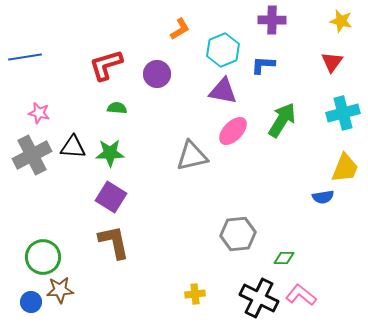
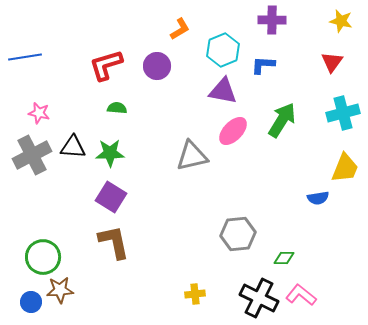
purple circle: moved 8 px up
blue semicircle: moved 5 px left, 1 px down
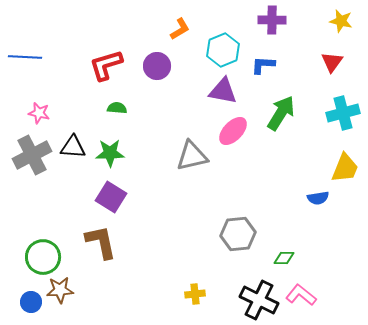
blue line: rotated 12 degrees clockwise
green arrow: moved 1 px left, 7 px up
brown L-shape: moved 13 px left
black cross: moved 2 px down
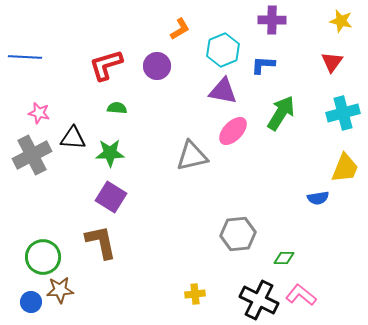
black triangle: moved 9 px up
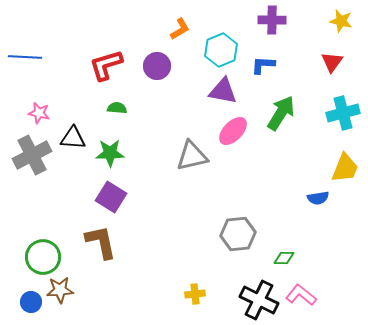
cyan hexagon: moved 2 px left
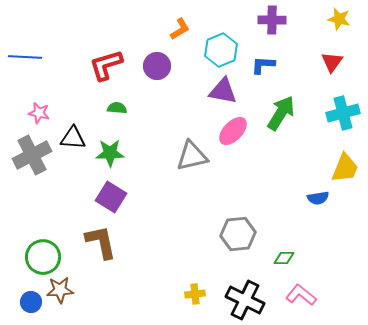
yellow star: moved 2 px left, 2 px up
black cross: moved 14 px left
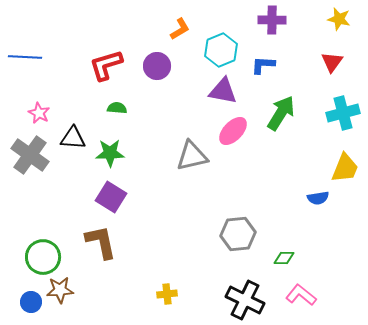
pink star: rotated 15 degrees clockwise
gray cross: moved 2 px left; rotated 27 degrees counterclockwise
yellow cross: moved 28 px left
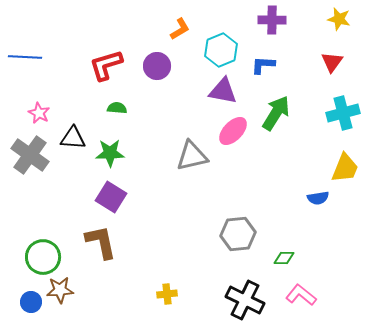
green arrow: moved 5 px left
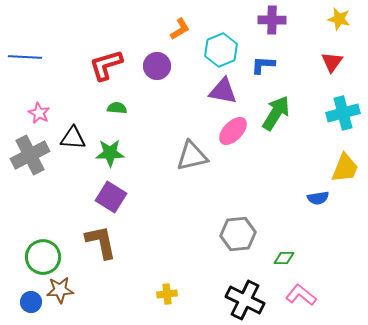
gray cross: rotated 27 degrees clockwise
